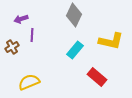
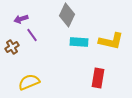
gray diamond: moved 7 px left
purple line: rotated 40 degrees counterclockwise
cyan rectangle: moved 4 px right, 8 px up; rotated 54 degrees clockwise
red rectangle: moved 1 px right, 1 px down; rotated 60 degrees clockwise
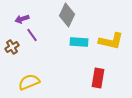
purple arrow: moved 1 px right
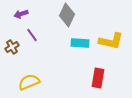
purple arrow: moved 1 px left, 5 px up
cyan rectangle: moved 1 px right, 1 px down
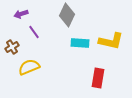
purple line: moved 2 px right, 3 px up
yellow semicircle: moved 15 px up
